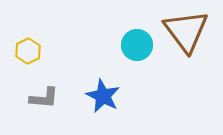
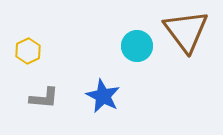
cyan circle: moved 1 px down
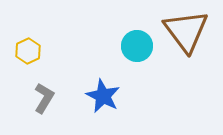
gray L-shape: rotated 64 degrees counterclockwise
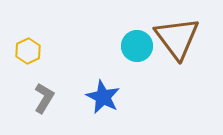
brown triangle: moved 9 px left, 7 px down
blue star: moved 1 px down
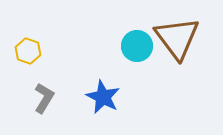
yellow hexagon: rotated 15 degrees counterclockwise
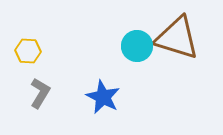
brown triangle: rotated 36 degrees counterclockwise
yellow hexagon: rotated 15 degrees counterclockwise
gray L-shape: moved 4 px left, 5 px up
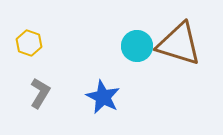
brown triangle: moved 2 px right, 6 px down
yellow hexagon: moved 1 px right, 8 px up; rotated 15 degrees clockwise
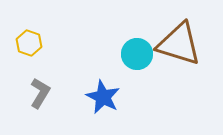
cyan circle: moved 8 px down
